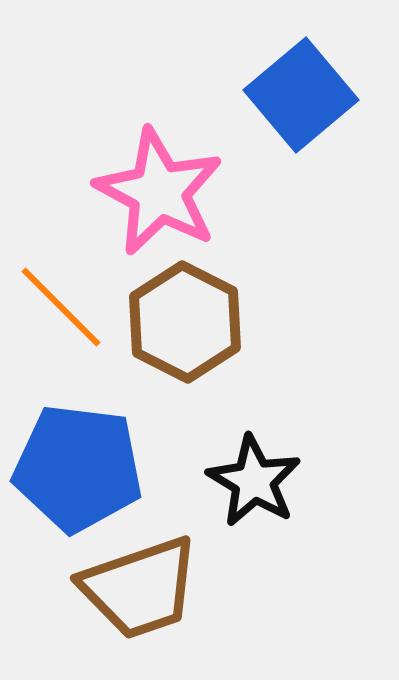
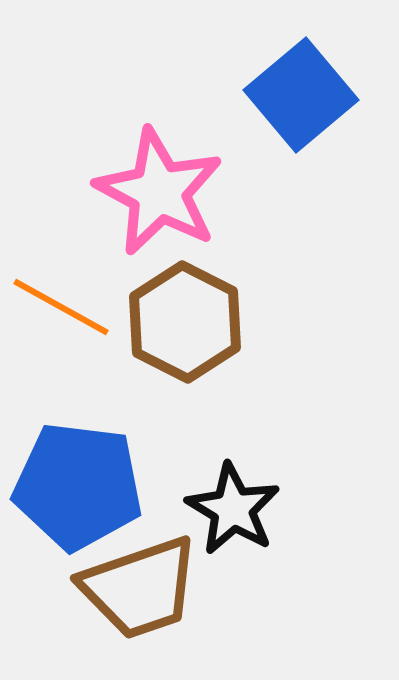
orange line: rotated 16 degrees counterclockwise
blue pentagon: moved 18 px down
black star: moved 21 px left, 28 px down
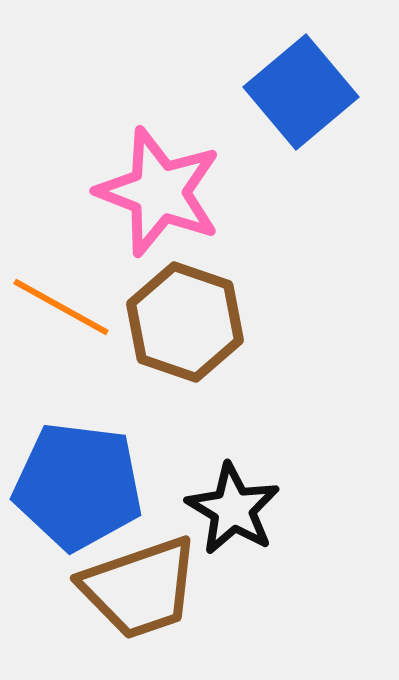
blue square: moved 3 px up
pink star: rotated 7 degrees counterclockwise
brown hexagon: rotated 8 degrees counterclockwise
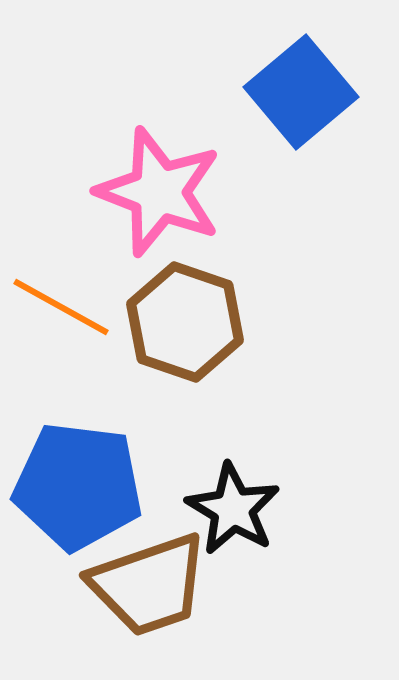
brown trapezoid: moved 9 px right, 3 px up
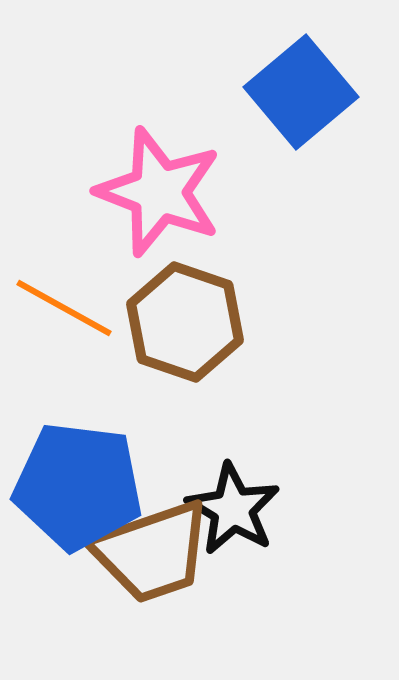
orange line: moved 3 px right, 1 px down
brown trapezoid: moved 3 px right, 33 px up
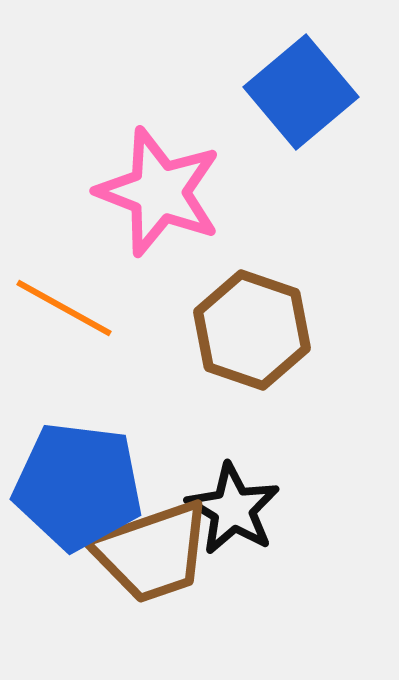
brown hexagon: moved 67 px right, 8 px down
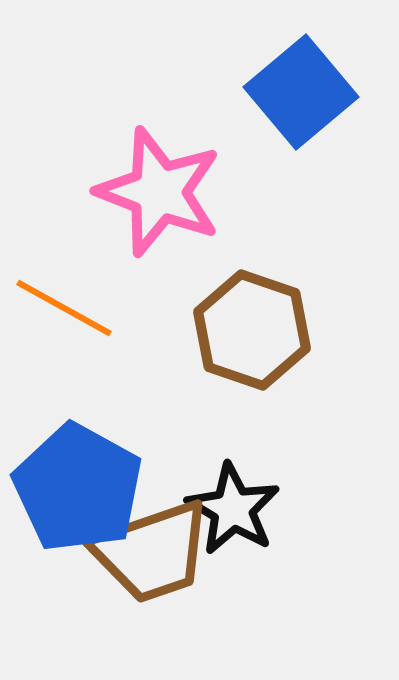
blue pentagon: moved 2 px down; rotated 22 degrees clockwise
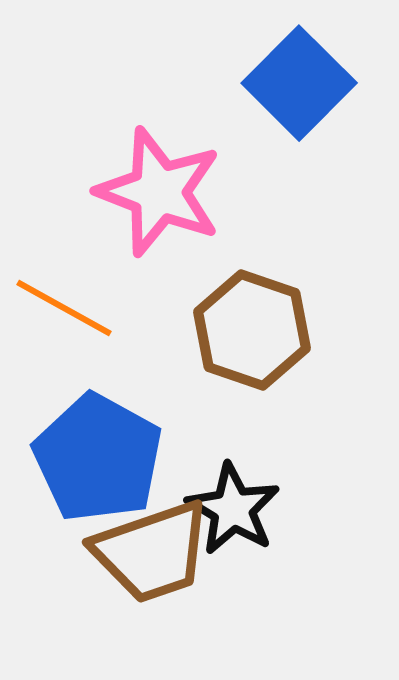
blue square: moved 2 px left, 9 px up; rotated 5 degrees counterclockwise
blue pentagon: moved 20 px right, 30 px up
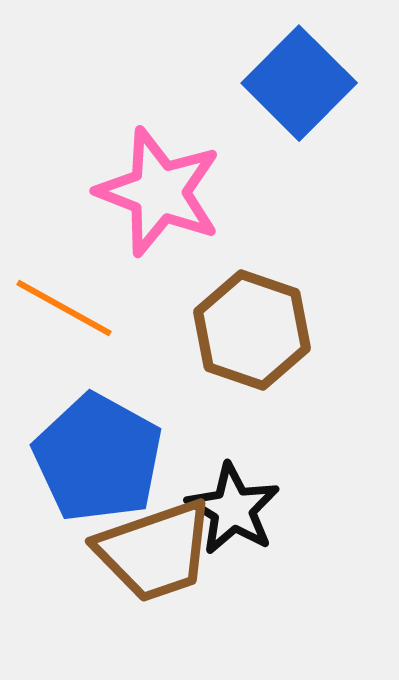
brown trapezoid: moved 3 px right, 1 px up
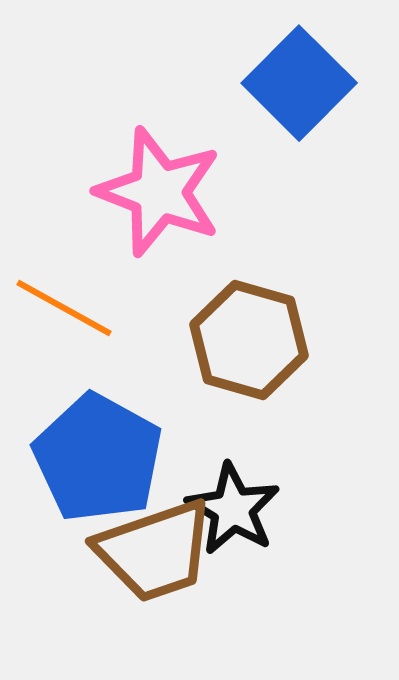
brown hexagon: moved 3 px left, 10 px down; rotated 3 degrees counterclockwise
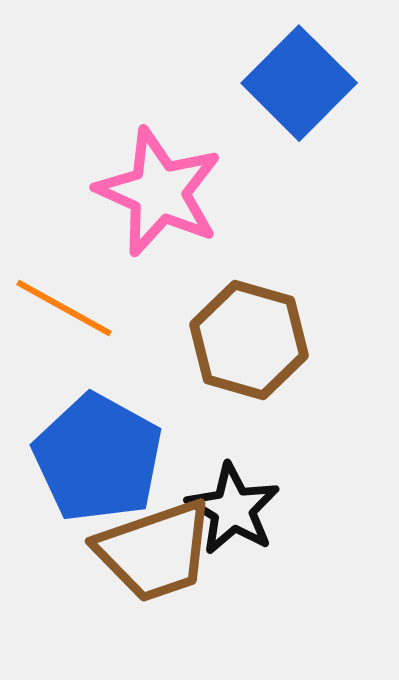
pink star: rotated 3 degrees clockwise
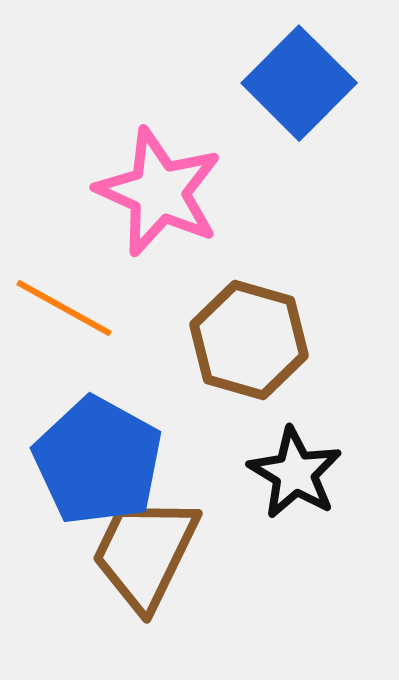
blue pentagon: moved 3 px down
black star: moved 62 px right, 36 px up
brown trapezoid: moved 10 px left, 2 px down; rotated 135 degrees clockwise
